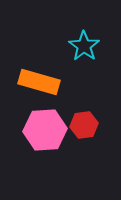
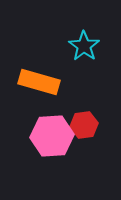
pink hexagon: moved 7 px right, 6 px down
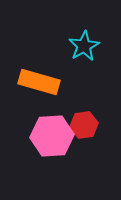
cyan star: rotated 8 degrees clockwise
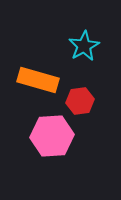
orange rectangle: moved 1 px left, 2 px up
red hexagon: moved 4 px left, 24 px up
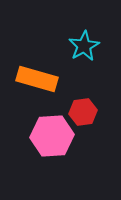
orange rectangle: moved 1 px left, 1 px up
red hexagon: moved 3 px right, 11 px down
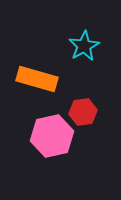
pink hexagon: rotated 9 degrees counterclockwise
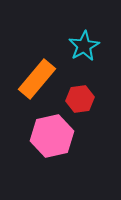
orange rectangle: rotated 66 degrees counterclockwise
red hexagon: moved 3 px left, 13 px up
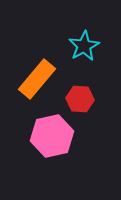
red hexagon: rotated 12 degrees clockwise
